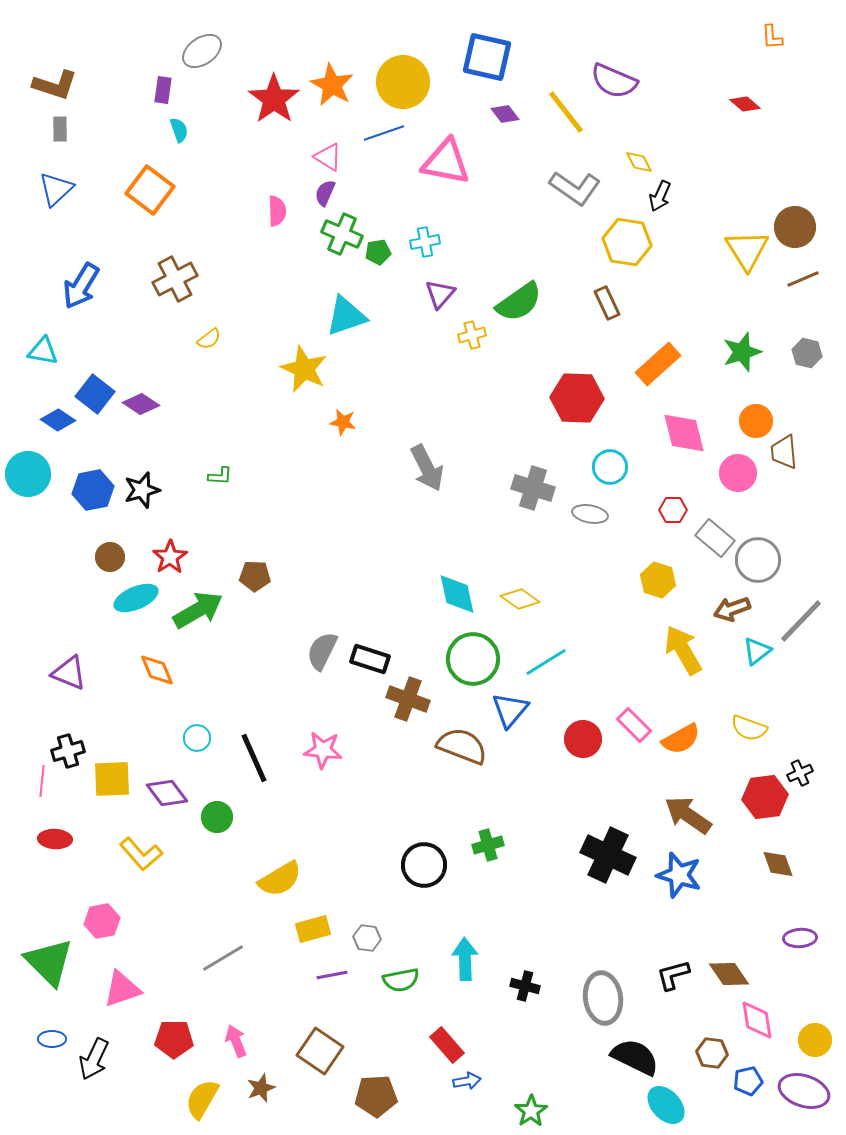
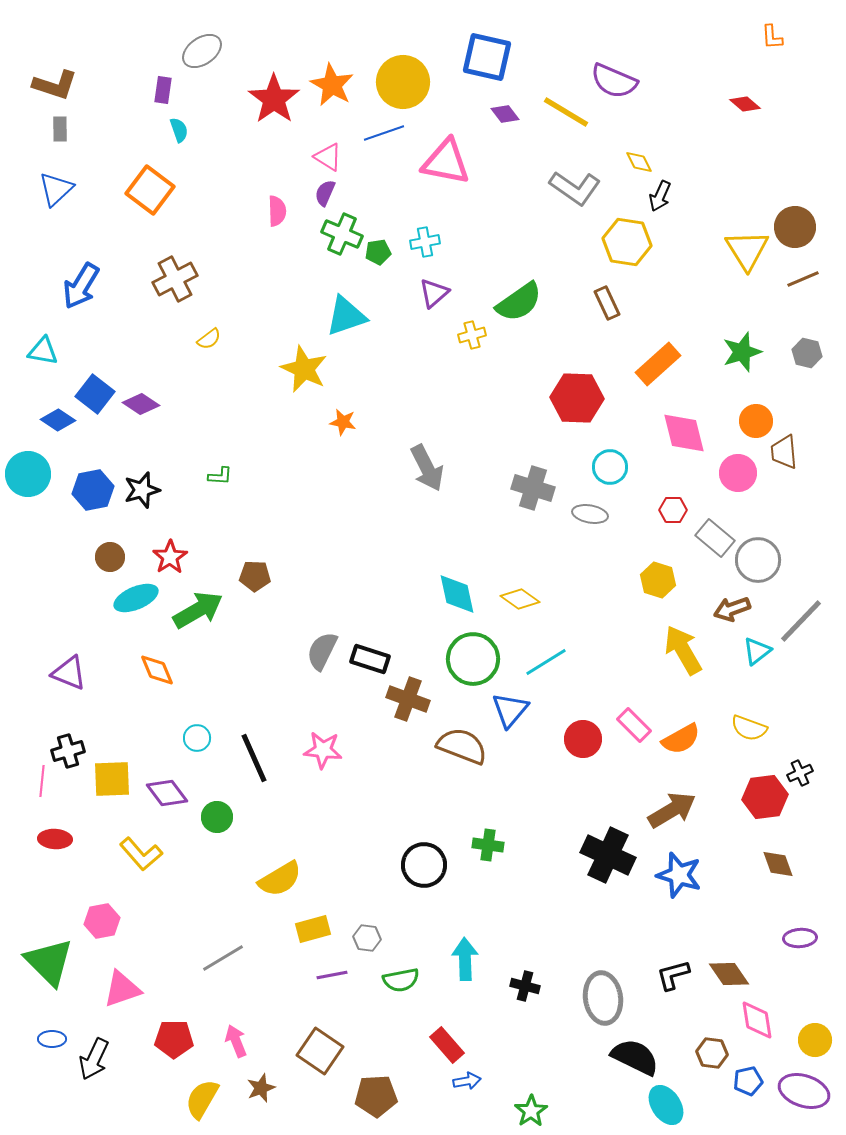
yellow line at (566, 112): rotated 21 degrees counterclockwise
purple triangle at (440, 294): moved 6 px left, 1 px up; rotated 8 degrees clockwise
brown arrow at (688, 815): moved 16 px left, 5 px up; rotated 114 degrees clockwise
green cross at (488, 845): rotated 24 degrees clockwise
cyan ellipse at (666, 1105): rotated 9 degrees clockwise
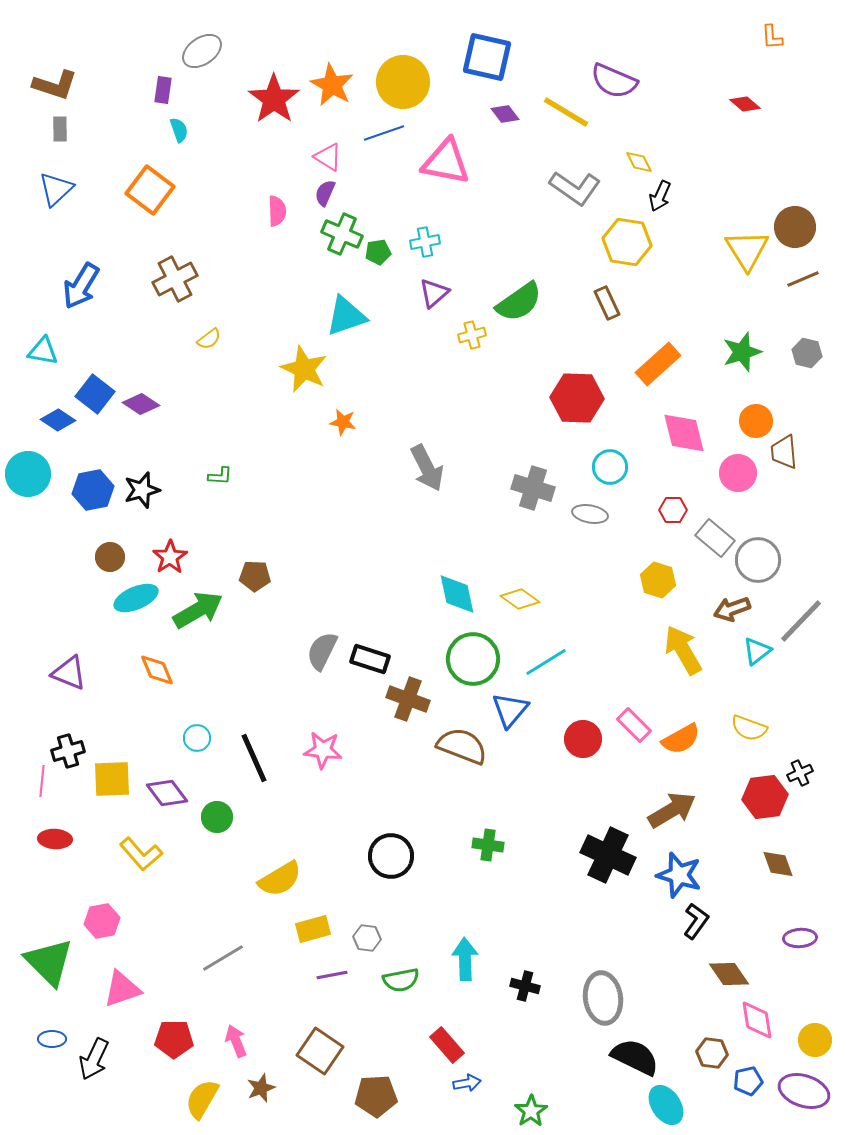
black circle at (424, 865): moved 33 px left, 9 px up
black L-shape at (673, 975): moved 23 px right, 54 px up; rotated 141 degrees clockwise
blue arrow at (467, 1081): moved 2 px down
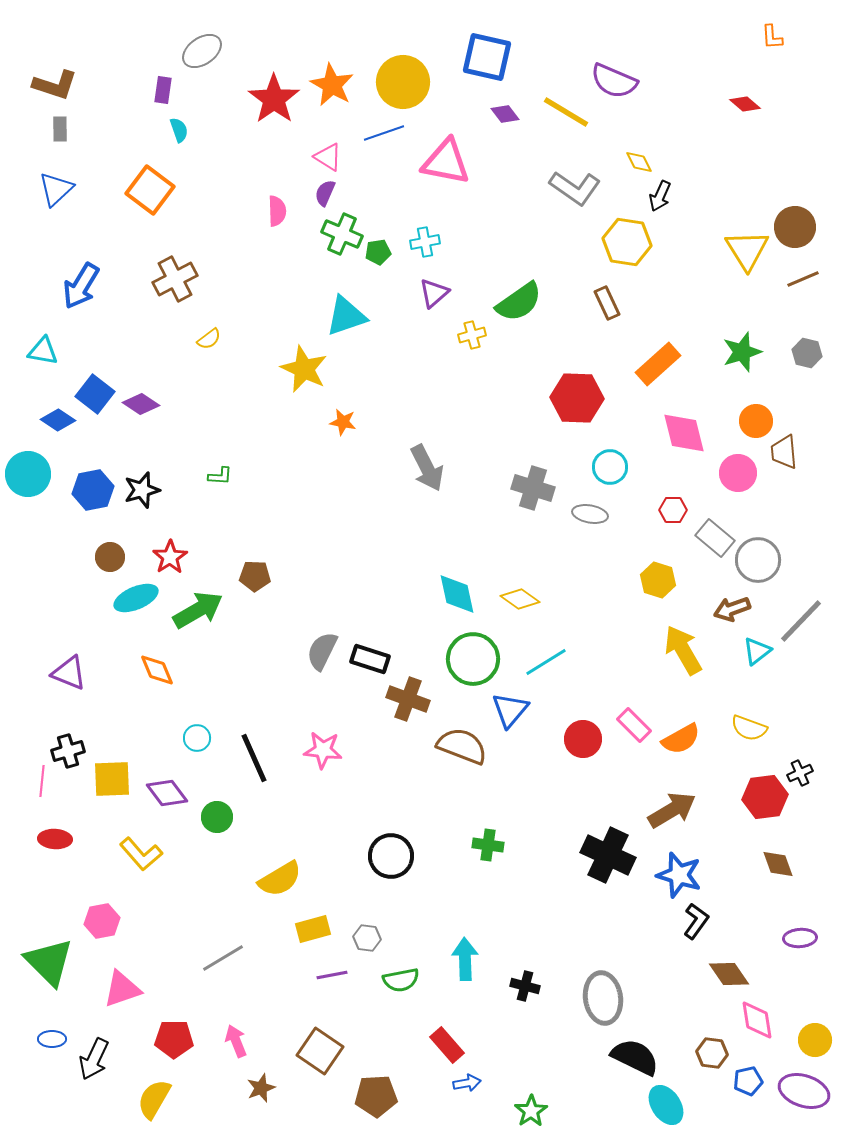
yellow semicircle at (202, 1099): moved 48 px left
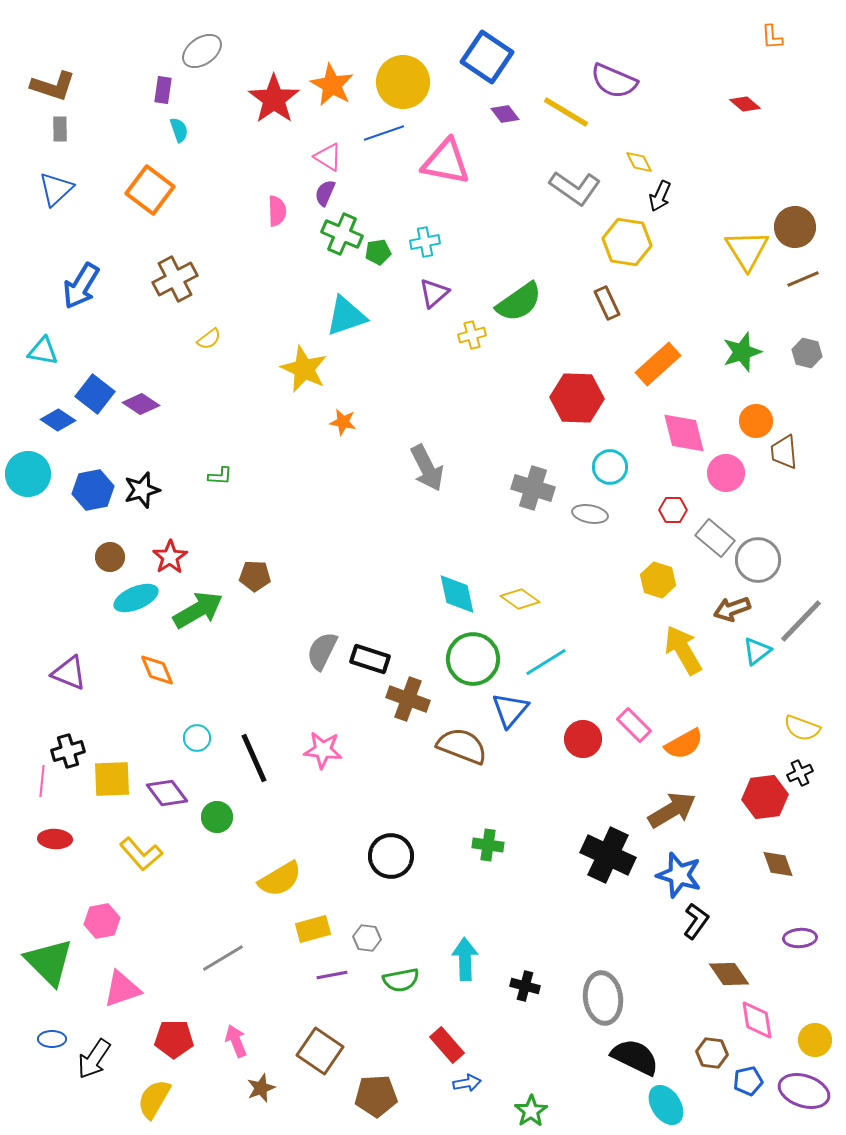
blue square at (487, 57): rotated 21 degrees clockwise
brown L-shape at (55, 85): moved 2 px left, 1 px down
pink circle at (738, 473): moved 12 px left
yellow semicircle at (749, 728): moved 53 px right
orange semicircle at (681, 739): moved 3 px right, 5 px down
black arrow at (94, 1059): rotated 9 degrees clockwise
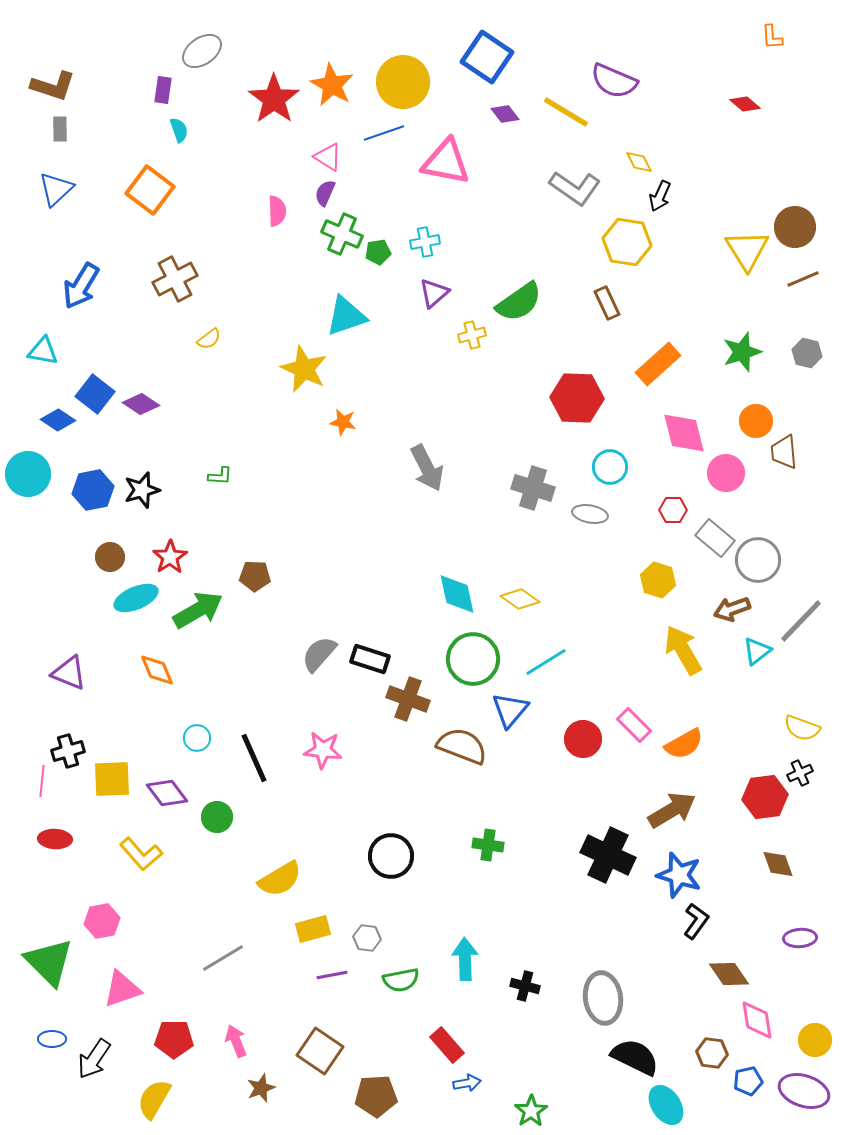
gray semicircle at (322, 651): moved 3 px left, 3 px down; rotated 15 degrees clockwise
